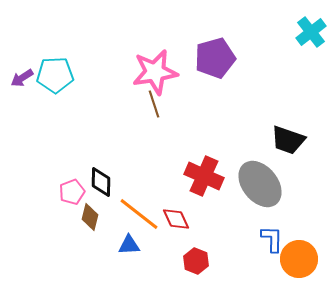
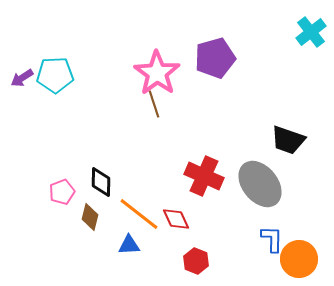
pink star: moved 2 px right, 1 px down; rotated 27 degrees counterclockwise
pink pentagon: moved 10 px left
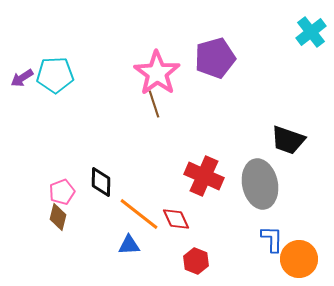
gray ellipse: rotated 27 degrees clockwise
brown diamond: moved 32 px left
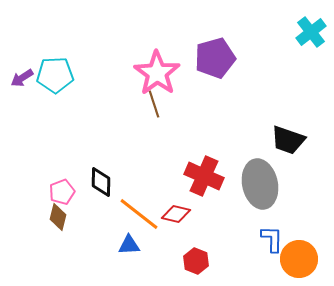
red diamond: moved 5 px up; rotated 52 degrees counterclockwise
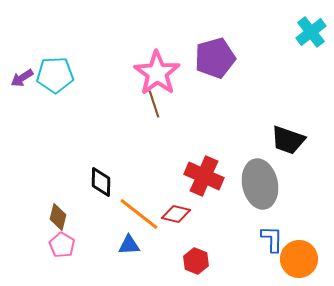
pink pentagon: moved 53 px down; rotated 20 degrees counterclockwise
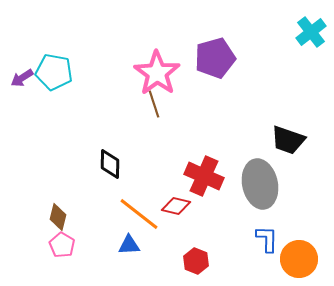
cyan pentagon: moved 1 px left, 3 px up; rotated 12 degrees clockwise
black diamond: moved 9 px right, 18 px up
red diamond: moved 8 px up
blue L-shape: moved 5 px left
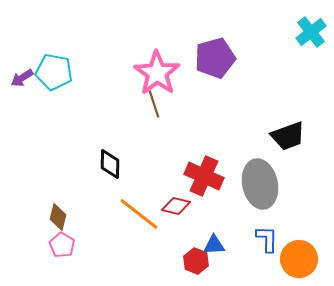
black trapezoid: moved 4 px up; rotated 39 degrees counterclockwise
blue triangle: moved 85 px right
